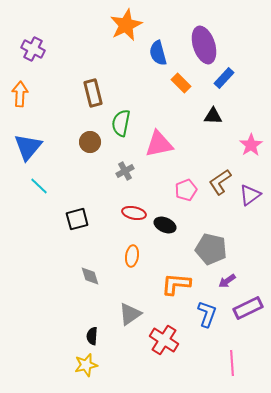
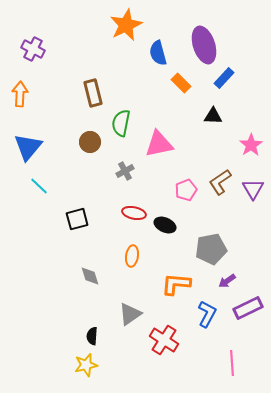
purple triangle: moved 3 px right, 6 px up; rotated 25 degrees counterclockwise
gray pentagon: rotated 24 degrees counterclockwise
blue L-shape: rotated 8 degrees clockwise
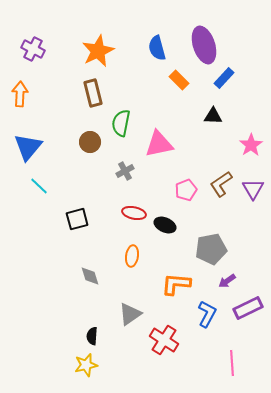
orange star: moved 28 px left, 26 px down
blue semicircle: moved 1 px left, 5 px up
orange rectangle: moved 2 px left, 3 px up
brown L-shape: moved 1 px right, 2 px down
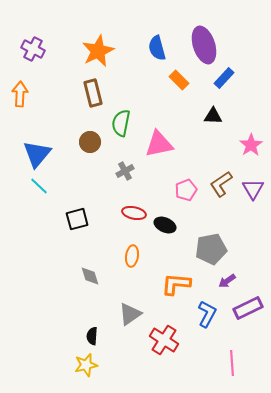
blue triangle: moved 9 px right, 7 px down
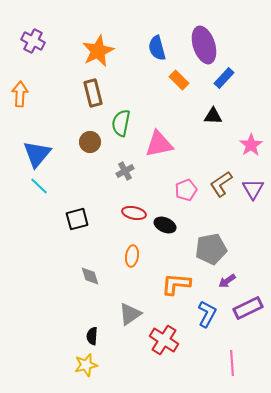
purple cross: moved 8 px up
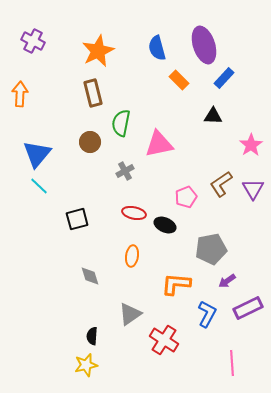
pink pentagon: moved 7 px down
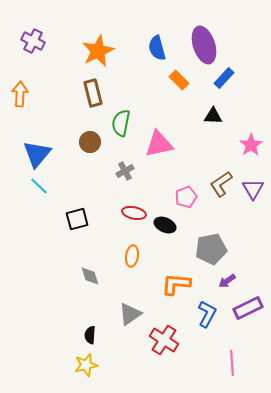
black semicircle: moved 2 px left, 1 px up
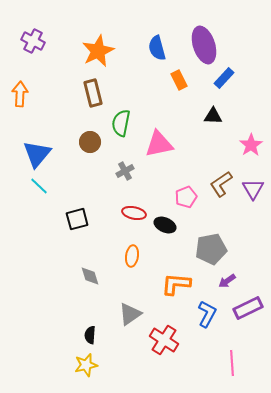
orange rectangle: rotated 18 degrees clockwise
